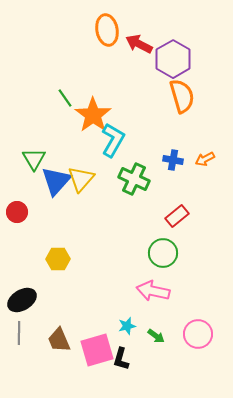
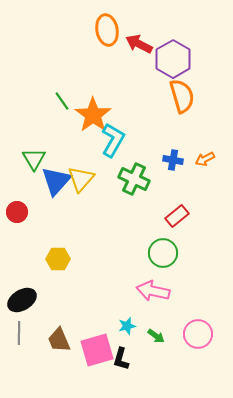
green line: moved 3 px left, 3 px down
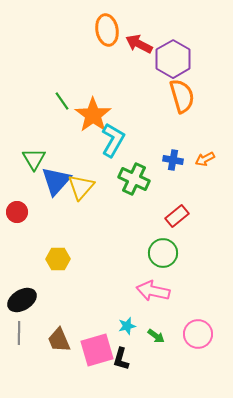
yellow triangle: moved 8 px down
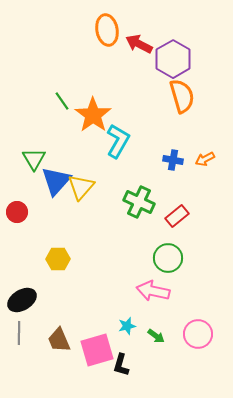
cyan L-shape: moved 5 px right, 1 px down
green cross: moved 5 px right, 23 px down
green circle: moved 5 px right, 5 px down
black L-shape: moved 6 px down
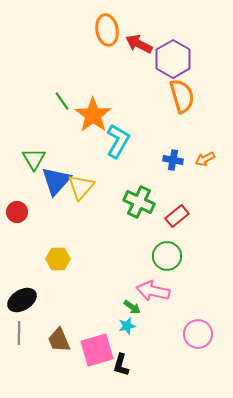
green circle: moved 1 px left, 2 px up
green arrow: moved 24 px left, 29 px up
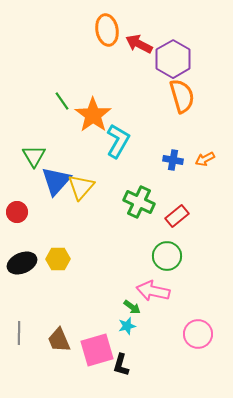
green triangle: moved 3 px up
black ellipse: moved 37 px up; rotated 8 degrees clockwise
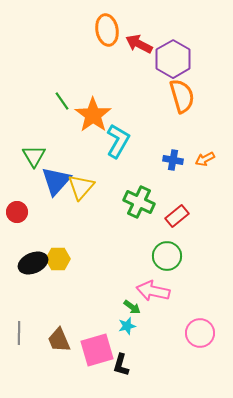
black ellipse: moved 11 px right
pink circle: moved 2 px right, 1 px up
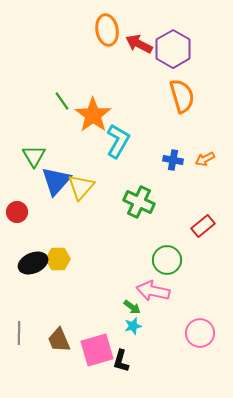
purple hexagon: moved 10 px up
red rectangle: moved 26 px right, 10 px down
green circle: moved 4 px down
cyan star: moved 6 px right
black L-shape: moved 4 px up
